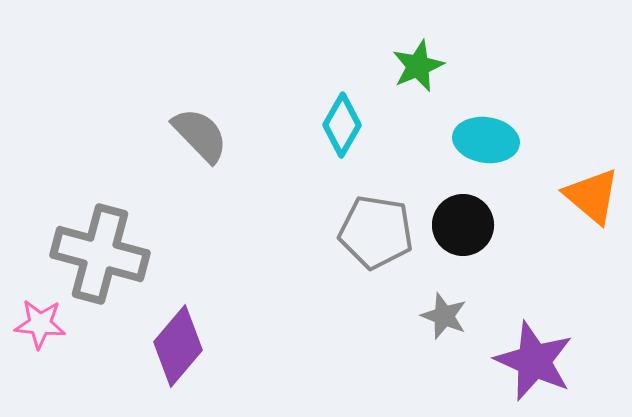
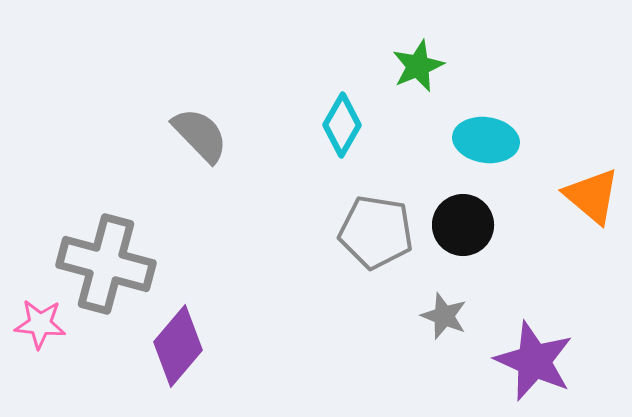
gray cross: moved 6 px right, 10 px down
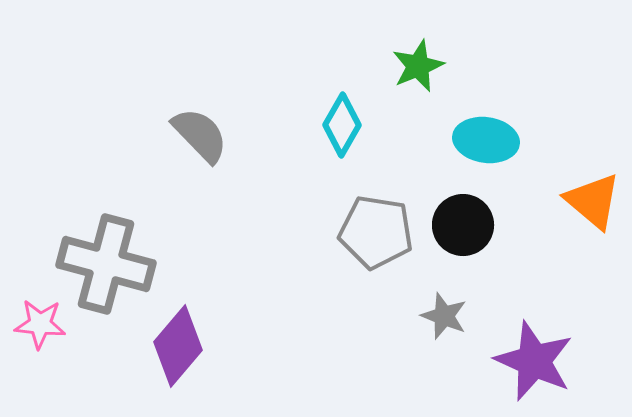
orange triangle: moved 1 px right, 5 px down
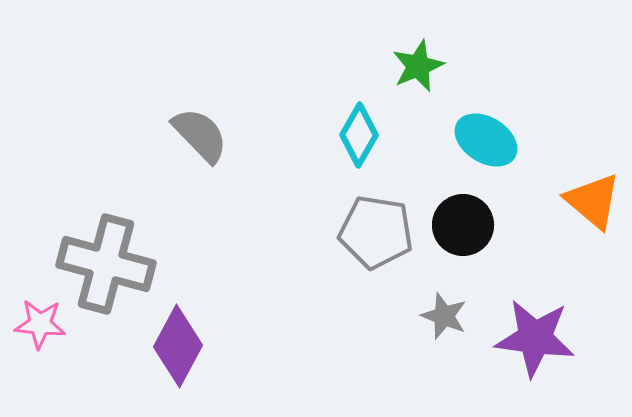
cyan diamond: moved 17 px right, 10 px down
cyan ellipse: rotated 24 degrees clockwise
purple diamond: rotated 12 degrees counterclockwise
purple star: moved 1 px right, 23 px up; rotated 16 degrees counterclockwise
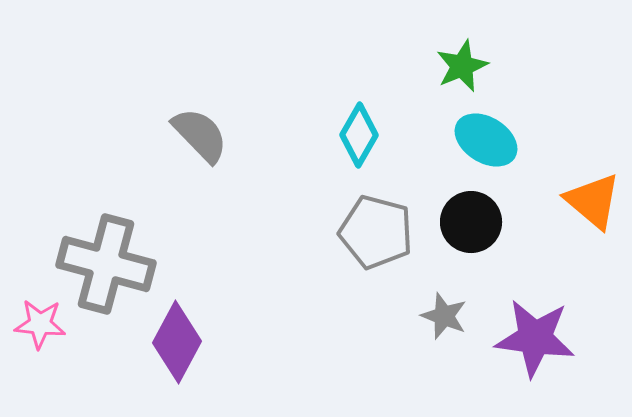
green star: moved 44 px right
black circle: moved 8 px right, 3 px up
gray pentagon: rotated 6 degrees clockwise
purple diamond: moved 1 px left, 4 px up
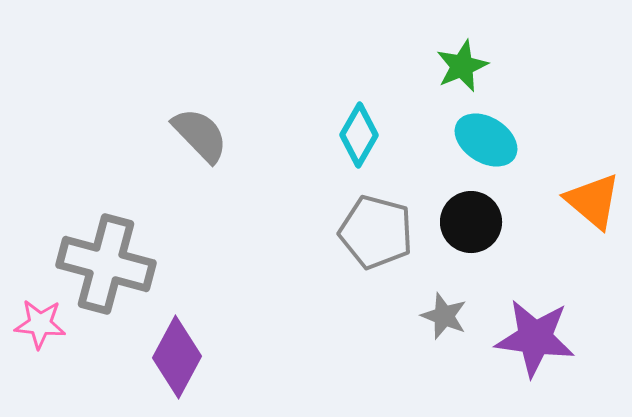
purple diamond: moved 15 px down
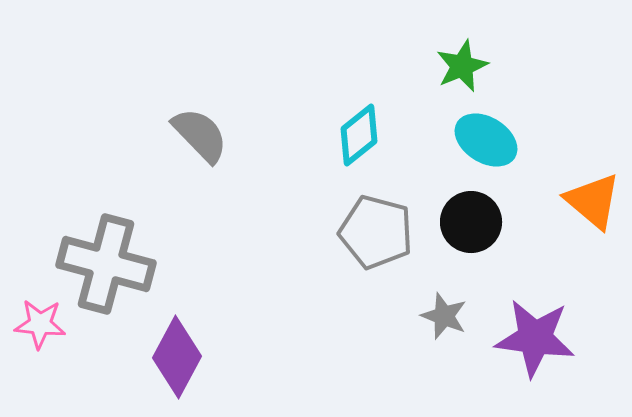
cyan diamond: rotated 22 degrees clockwise
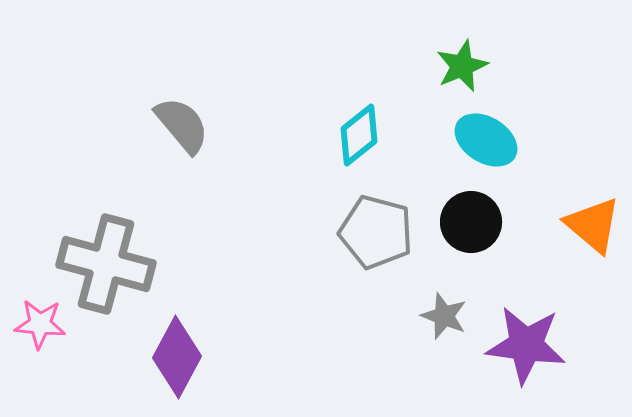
gray semicircle: moved 18 px left, 10 px up; rotated 4 degrees clockwise
orange triangle: moved 24 px down
purple star: moved 9 px left, 7 px down
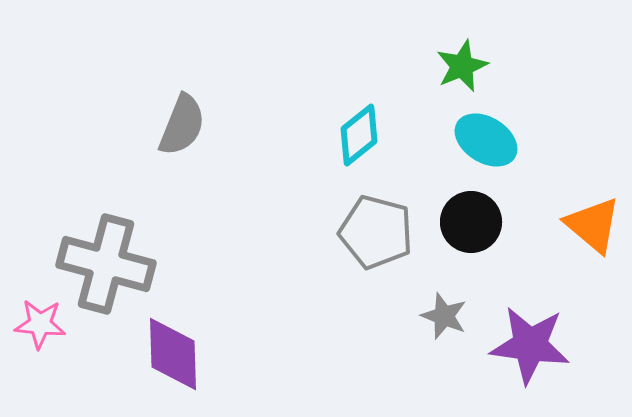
gray semicircle: rotated 62 degrees clockwise
purple star: moved 4 px right
purple diamond: moved 4 px left, 3 px up; rotated 30 degrees counterclockwise
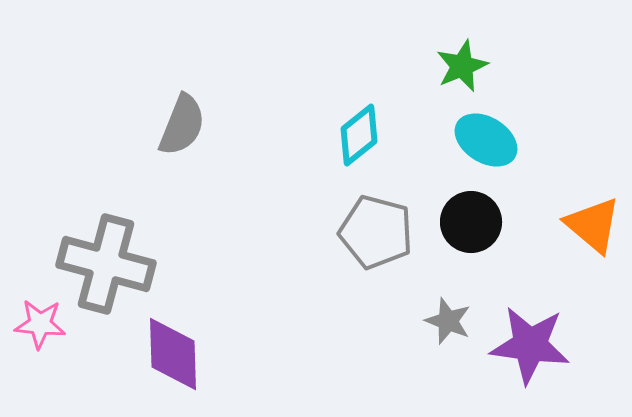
gray star: moved 4 px right, 5 px down
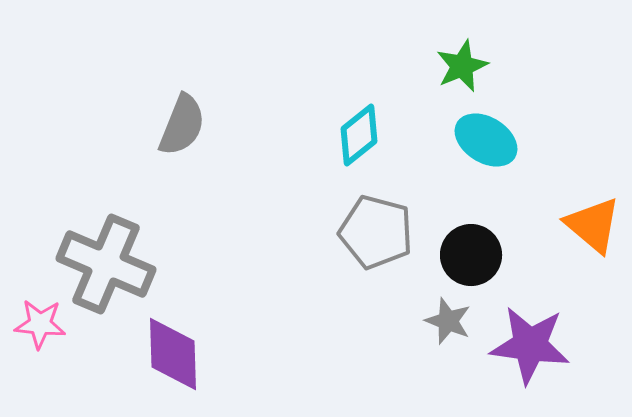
black circle: moved 33 px down
gray cross: rotated 8 degrees clockwise
